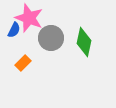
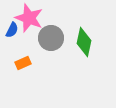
blue semicircle: moved 2 px left
orange rectangle: rotated 21 degrees clockwise
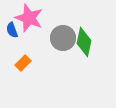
blue semicircle: rotated 133 degrees clockwise
gray circle: moved 12 px right
orange rectangle: rotated 21 degrees counterclockwise
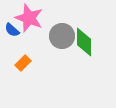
blue semicircle: rotated 28 degrees counterclockwise
gray circle: moved 1 px left, 2 px up
green diamond: rotated 12 degrees counterclockwise
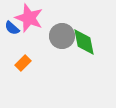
blue semicircle: moved 2 px up
green diamond: rotated 12 degrees counterclockwise
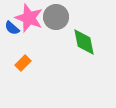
gray circle: moved 6 px left, 19 px up
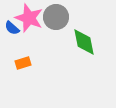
orange rectangle: rotated 28 degrees clockwise
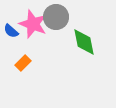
pink star: moved 4 px right, 6 px down
blue semicircle: moved 1 px left, 3 px down
orange rectangle: rotated 28 degrees counterclockwise
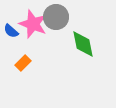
green diamond: moved 1 px left, 2 px down
